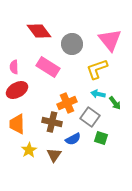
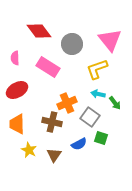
pink semicircle: moved 1 px right, 9 px up
blue semicircle: moved 6 px right, 5 px down
yellow star: rotated 14 degrees counterclockwise
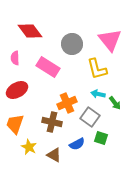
red diamond: moved 9 px left
yellow L-shape: rotated 85 degrees counterclockwise
orange trapezoid: moved 2 px left; rotated 20 degrees clockwise
blue semicircle: moved 2 px left
yellow star: moved 3 px up
brown triangle: rotated 35 degrees counterclockwise
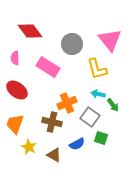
red ellipse: rotated 65 degrees clockwise
green arrow: moved 2 px left, 2 px down
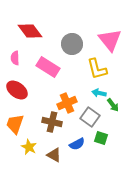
cyan arrow: moved 1 px right, 1 px up
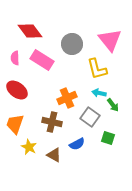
pink rectangle: moved 6 px left, 7 px up
orange cross: moved 5 px up
green square: moved 7 px right
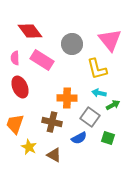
red ellipse: moved 3 px right, 3 px up; rotated 30 degrees clockwise
orange cross: rotated 24 degrees clockwise
green arrow: rotated 80 degrees counterclockwise
blue semicircle: moved 2 px right, 6 px up
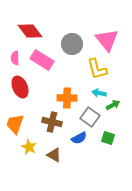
pink triangle: moved 3 px left
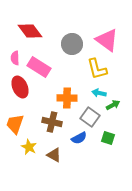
pink triangle: rotated 15 degrees counterclockwise
pink rectangle: moved 3 px left, 7 px down
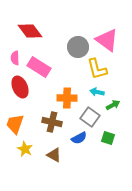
gray circle: moved 6 px right, 3 px down
cyan arrow: moved 2 px left, 1 px up
yellow star: moved 4 px left, 2 px down
